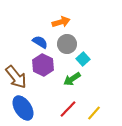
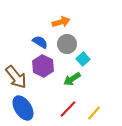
purple hexagon: moved 1 px down
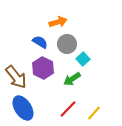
orange arrow: moved 3 px left
purple hexagon: moved 2 px down
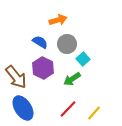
orange arrow: moved 2 px up
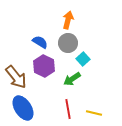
orange arrow: moved 10 px right; rotated 60 degrees counterclockwise
gray circle: moved 1 px right, 1 px up
purple hexagon: moved 1 px right, 2 px up
red line: rotated 54 degrees counterclockwise
yellow line: rotated 63 degrees clockwise
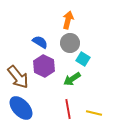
gray circle: moved 2 px right
cyan square: rotated 16 degrees counterclockwise
brown arrow: moved 2 px right
blue ellipse: moved 2 px left; rotated 10 degrees counterclockwise
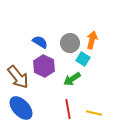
orange arrow: moved 24 px right, 20 px down
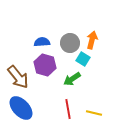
blue semicircle: moved 2 px right; rotated 35 degrees counterclockwise
purple hexagon: moved 1 px right, 1 px up; rotated 10 degrees counterclockwise
